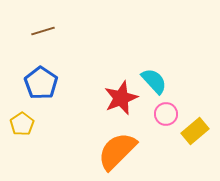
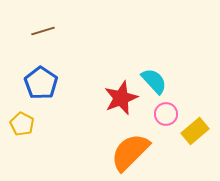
yellow pentagon: rotated 10 degrees counterclockwise
orange semicircle: moved 13 px right, 1 px down
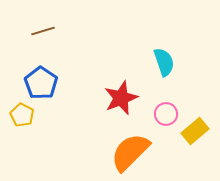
cyan semicircle: moved 10 px right, 19 px up; rotated 24 degrees clockwise
yellow pentagon: moved 9 px up
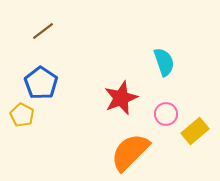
brown line: rotated 20 degrees counterclockwise
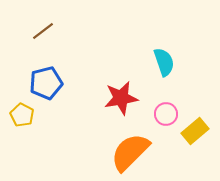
blue pentagon: moved 5 px right; rotated 24 degrees clockwise
red star: rotated 12 degrees clockwise
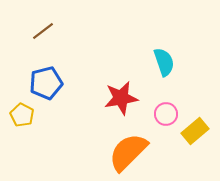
orange semicircle: moved 2 px left
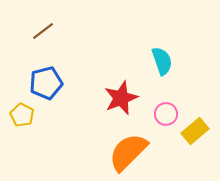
cyan semicircle: moved 2 px left, 1 px up
red star: rotated 12 degrees counterclockwise
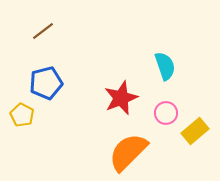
cyan semicircle: moved 3 px right, 5 px down
pink circle: moved 1 px up
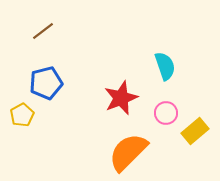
yellow pentagon: rotated 15 degrees clockwise
